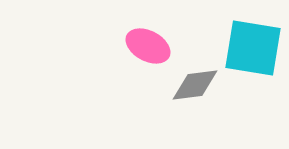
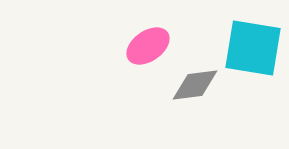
pink ellipse: rotated 63 degrees counterclockwise
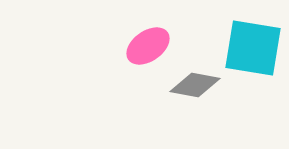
gray diamond: rotated 18 degrees clockwise
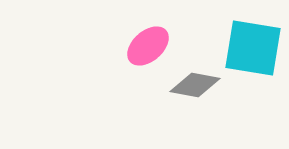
pink ellipse: rotated 6 degrees counterclockwise
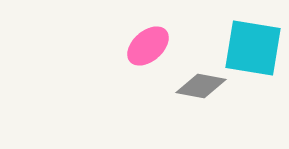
gray diamond: moved 6 px right, 1 px down
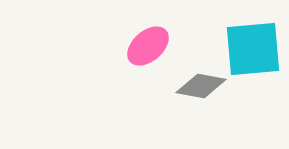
cyan square: moved 1 px down; rotated 14 degrees counterclockwise
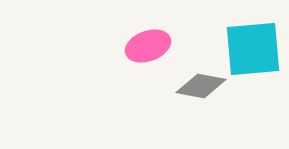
pink ellipse: rotated 21 degrees clockwise
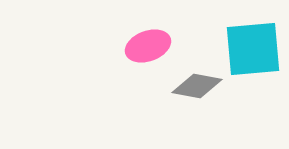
gray diamond: moved 4 px left
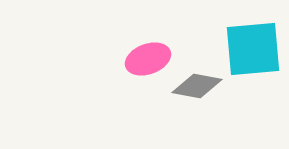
pink ellipse: moved 13 px down
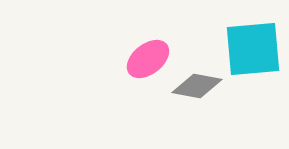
pink ellipse: rotated 18 degrees counterclockwise
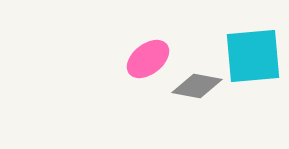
cyan square: moved 7 px down
